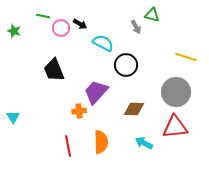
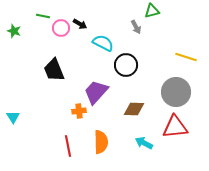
green triangle: moved 4 px up; rotated 28 degrees counterclockwise
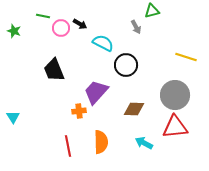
gray circle: moved 1 px left, 3 px down
